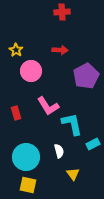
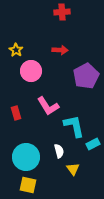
cyan L-shape: moved 2 px right, 2 px down
yellow triangle: moved 5 px up
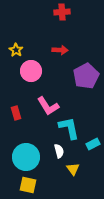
cyan L-shape: moved 5 px left, 2 px down
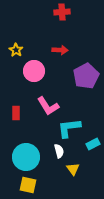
pink circle: moved 3 px right
red rectangle: rotated 16 degrees clockwise
cyan L-shape: rotated 85 degrees counterclockwise
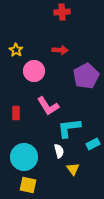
cyan circle: moved 2 px left
